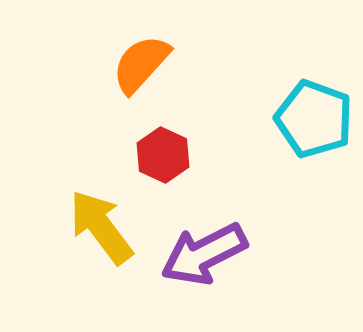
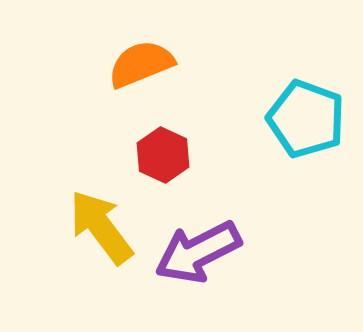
orange semicircle: rotated 26 degrees clockwise
cyan pentagon: moved 8 px left
purple arrow: moved 6 px left, 2 px up
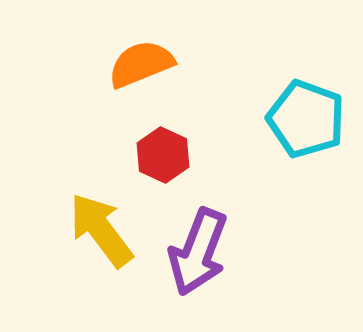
yellow arrow: moved 3 px down
purple arrow: rotated 42 degrees counterclockwise
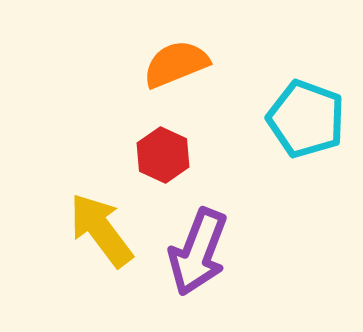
orange semicircle: moved 35 px right
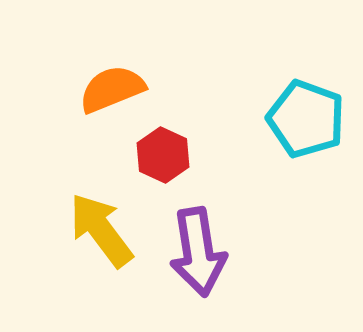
orange semicircle: moved 64 px left, 25 px down
purple arrow: rotated 30 degrees counterclockwise
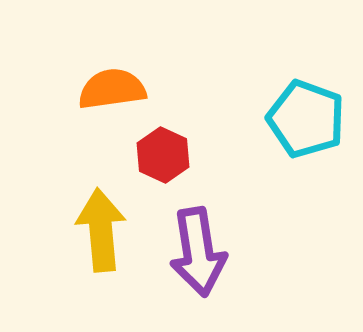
orange semicircle: rotated 14 degrees clockwise
yellow arrow: rotated 32 degrees clockwise
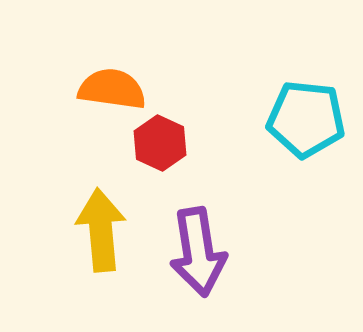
orange semicircle: rotated 16 degrees clockwise
cyan pentagon: rotated 14 degrees counterclockwise
red hexagon: moved 3 px left, 12 px up
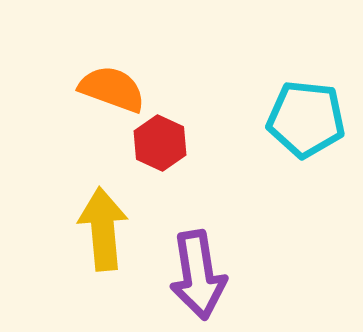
orange semicircle: rotated 12 degrees clockwise
yellow arrow: moved 2 px right, 1 px up
purple arrow: moved 23 px down
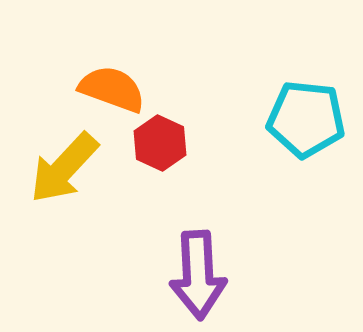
yellow arrow: moved 39 px left, 61 px up; rotated 132 degrees counterclockwise
purple arrow: rotated 6 degrees clockwise
